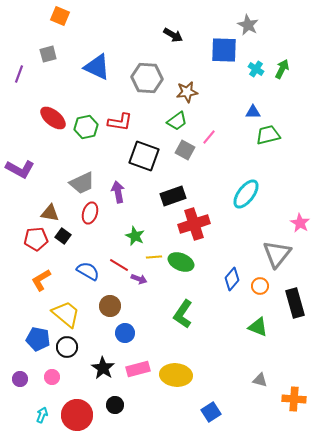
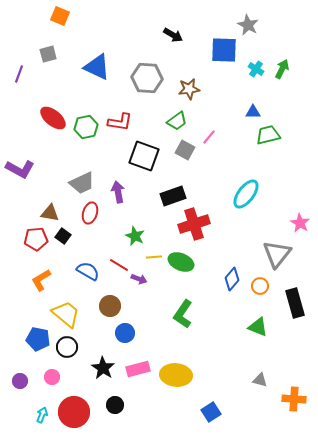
brown star at (187, 92): moved 2 px right, 3 px up
purple circle at (20, 379): moved 2 px down
red circle at (77, 415): moved 3 px left, 3 px up
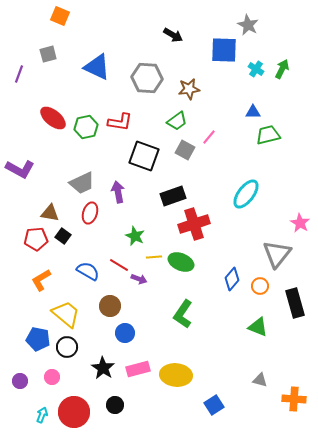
blue square at (211, 412): moved 3 px right, 7 px up
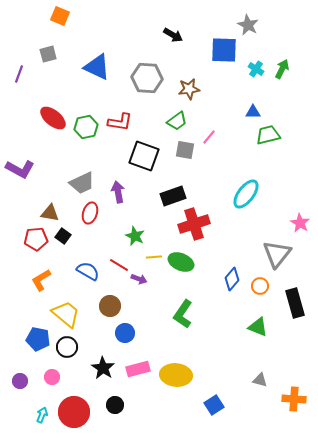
gray square at (185, 150): rotated 18 degrees counterclockwise
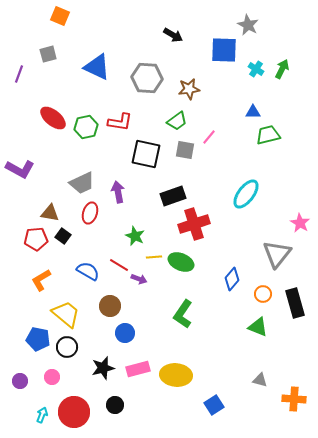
black square at (144, 156): moved 2 px right, 2 px up; rotated 8 degrees counterclockwise
orange circle at (260, 286): moved 3 px right, 8 px down
black star at (103, 368): rotated 25 degrees clockwise
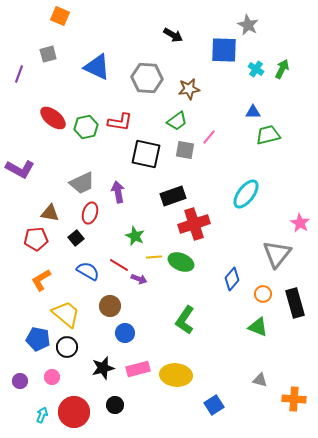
black square at (63, 236): moved 13 px right, 2 px down; rotated 14 degrees clockwise
green L-shape at (183, 314): moved 2 px right, 6 px down
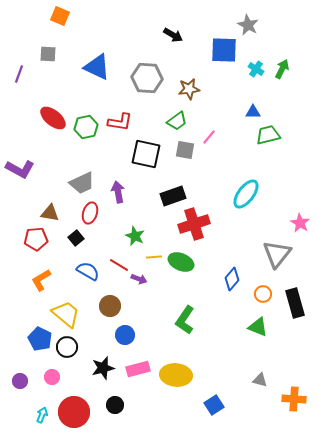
gray square at (48, 54): rotated 18 degrees clockwise
blue circle at (125, 333): moved 2 px down
blue pentagon at (38, 339): moved 2 px right; rotated 15 degrees clockwise
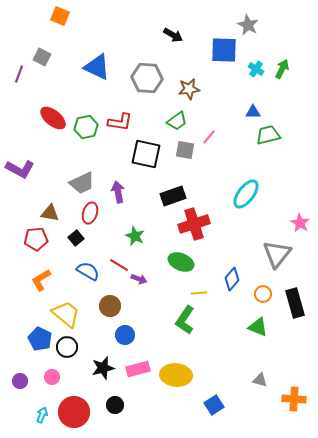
gray square at (48, 54): moved 6 px left, 3 px down; rotated 24 degrees clockwise
yellow line at (154, 257): moved 45 px right, 36 px down
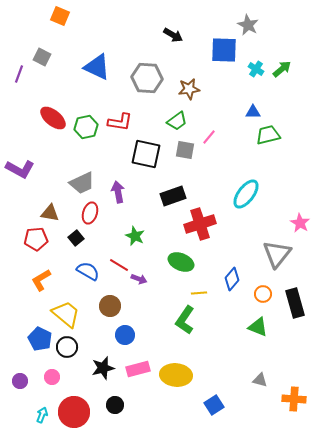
green arrow at (282, 69): rotated 24 degrees clockwise
red cross at (194, 224): moved 6 px right
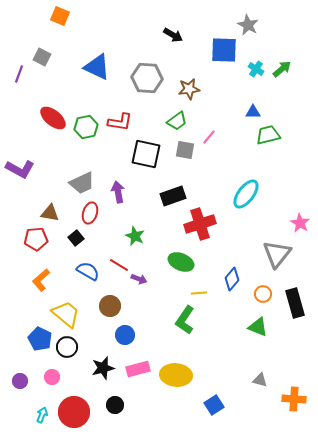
orange L-shape at (41, 280): rotated 10 degrees counterclockwise
